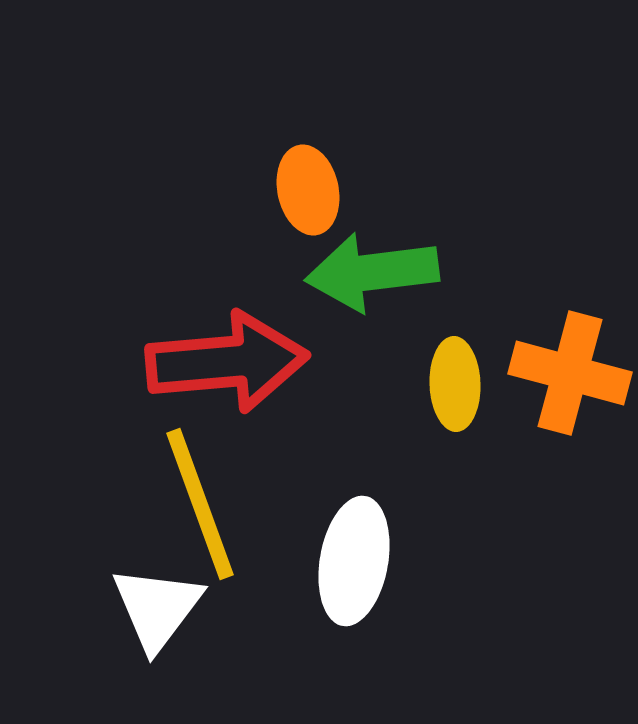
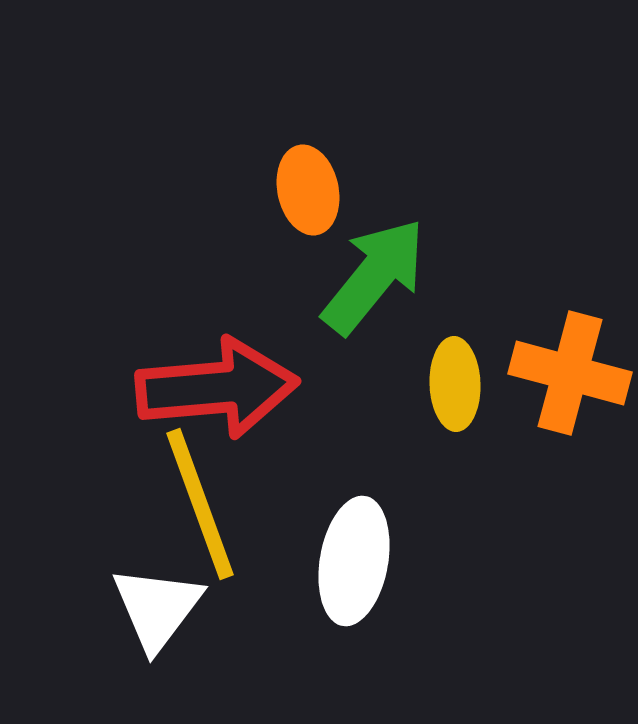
green arrow: moved 2 px right, 4 px down; rotated 136 degrees clockwise
red arrow: moved 10 px left, 26 px down
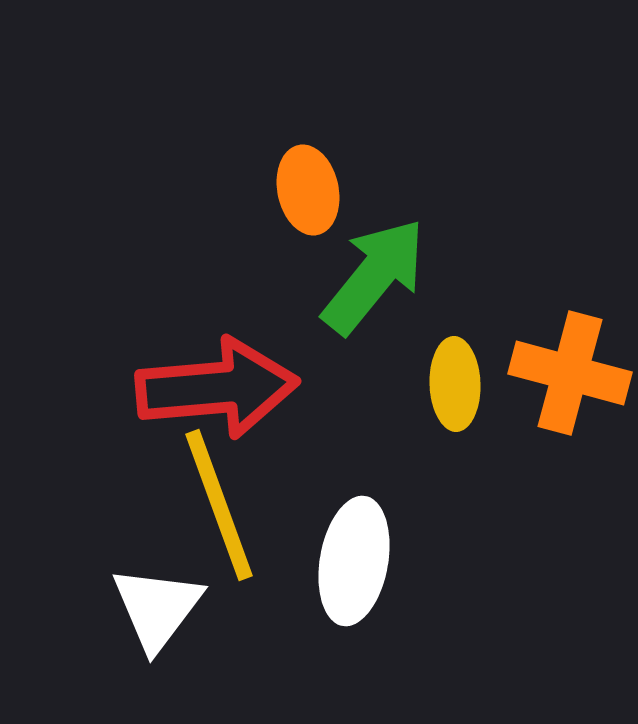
yellow line: moved 19 px right, 1 px down
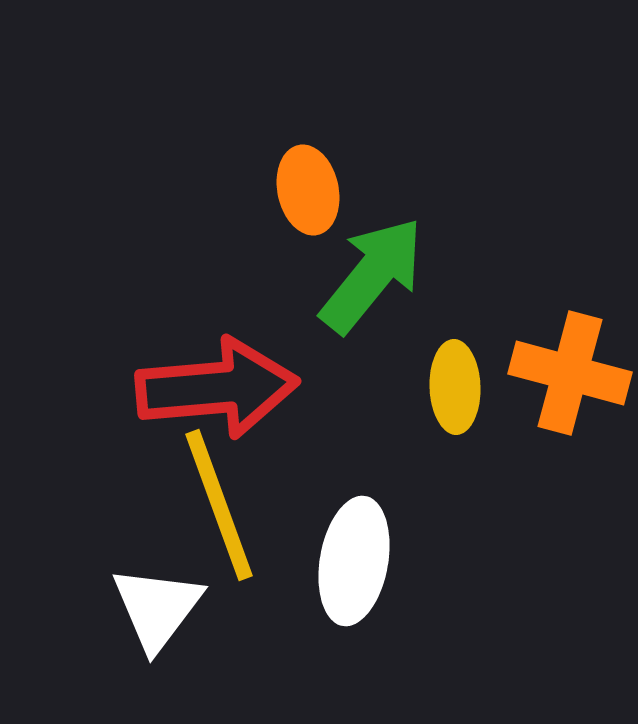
green arrow: moved 2 px left, 1 px up
yellow ellipse: moved 3 px down
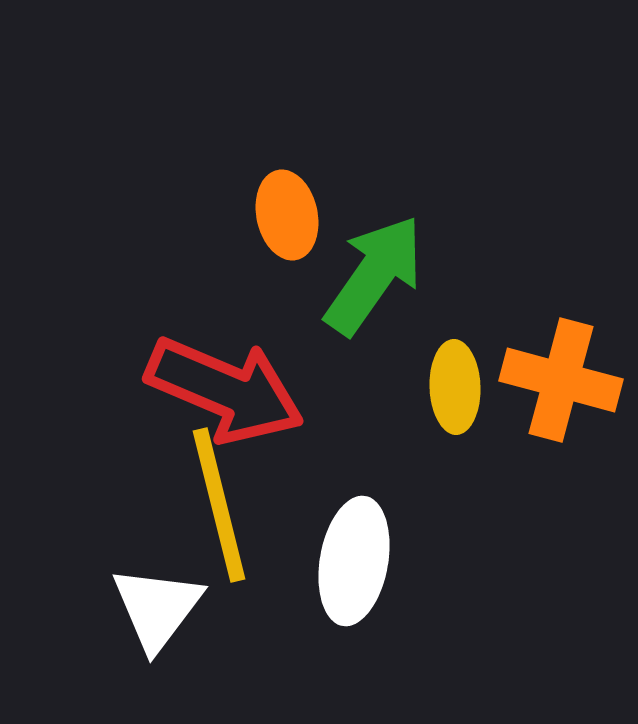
orange ellipse: moved 21 px left, 25 px down
green arrow: moved 2 px right; rotated 4 degrees counterclockwise
orange cross: moved 9 px left, 7 px down
red arrow: moved 8 px right, 2 px down; rotated 28 degrees clockwise
yellow line: rotated 6 degrees clockwise
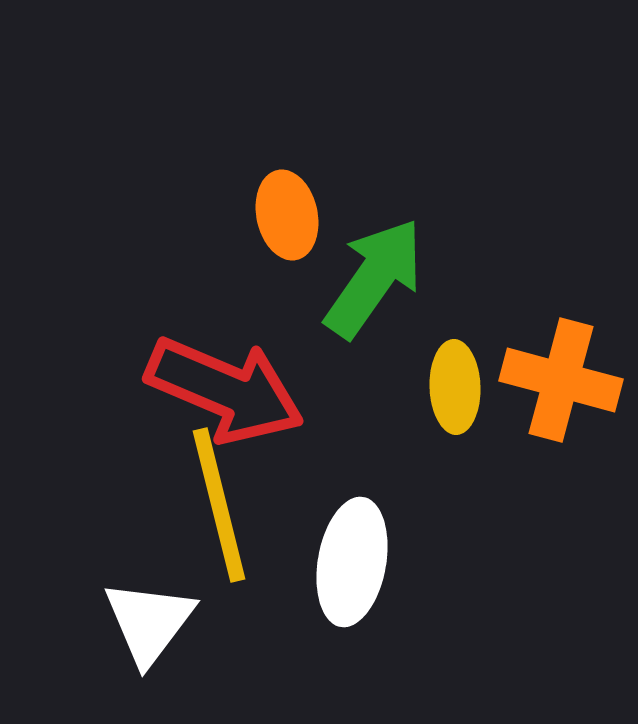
green arrow: moved 3 px down
white ellipse: moved 2 px left, 1 px down
white triangle: moved 8 px left, 14 px down
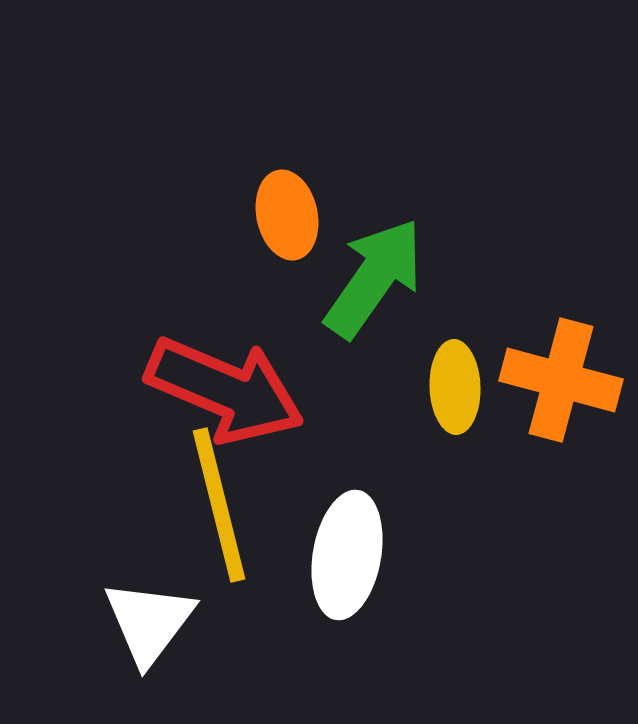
white ellipse: moved 5 px left, 7 px up
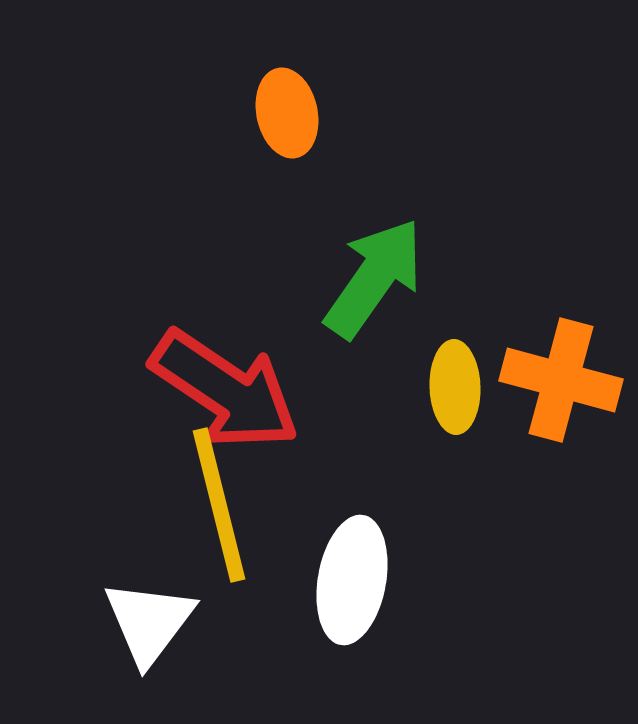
orange ellipse: moved 102 px up
red arrow: rotated 11 degrees clockwise
white ellipse: moved 5 px right, 25 px down
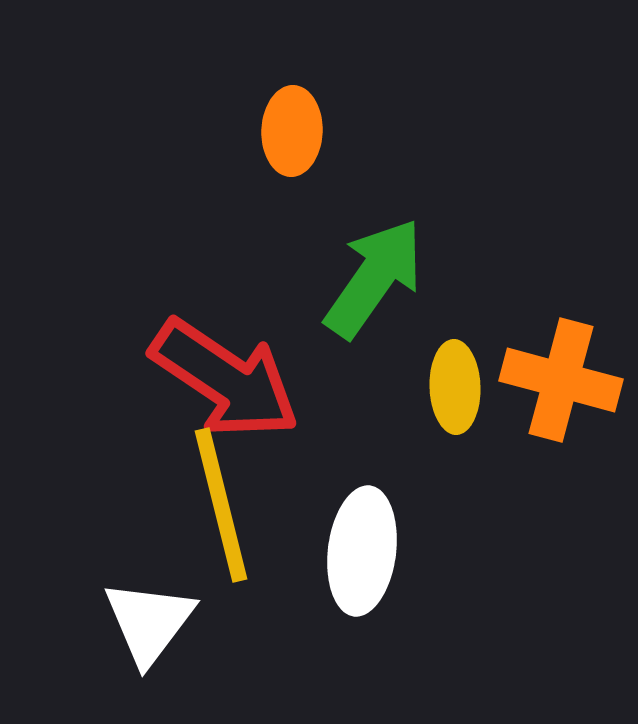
orange ellipse: moved 5 px right, 18 px down; rotated 14 degrees clockwise
red arrow: moved 11 px up
yellow line: moved 2 px right
white ellipse: moved 10 px right, 29 px up; rotated 3 degrees counterclockwise
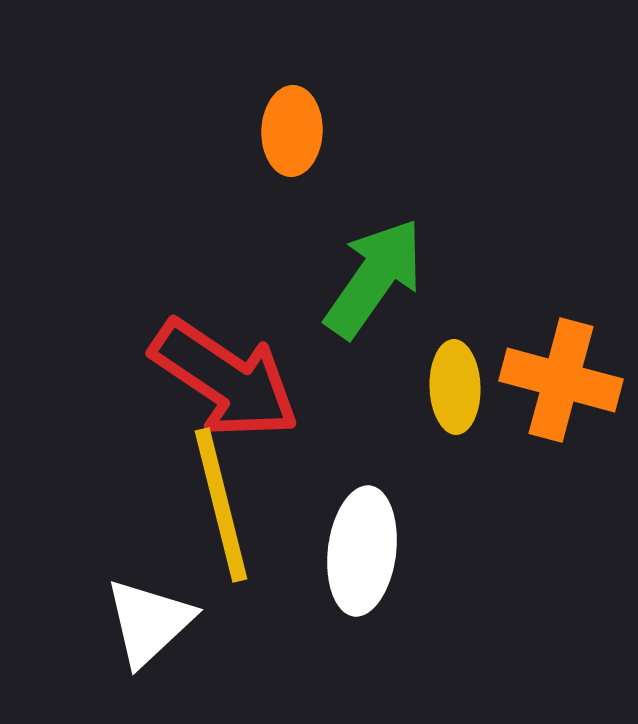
white triangle: rotated 10 degrees clockwise
